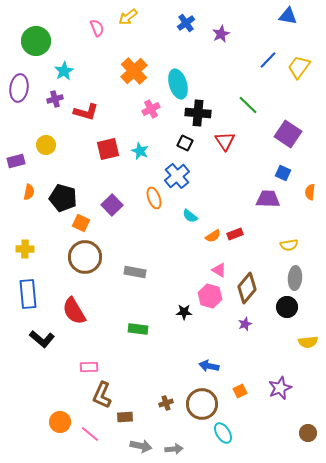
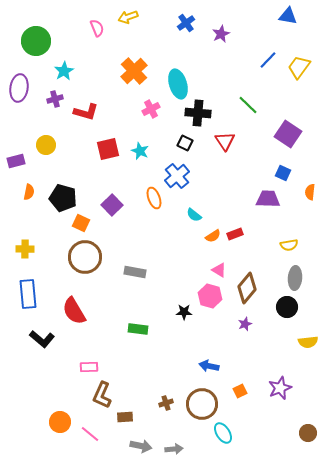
yellow arrow at (128, 17): rotated 18 degrees clockwise
cyan semicircle at (190, 216): moved 4 px right, 1 px up
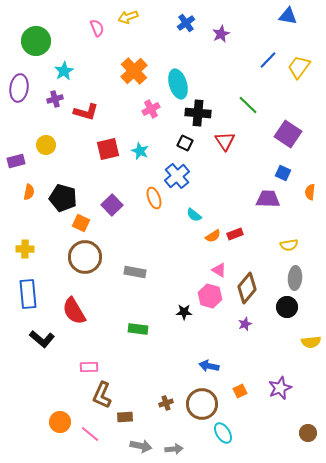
yellow semicircle at (308, 342): moved 3 px right
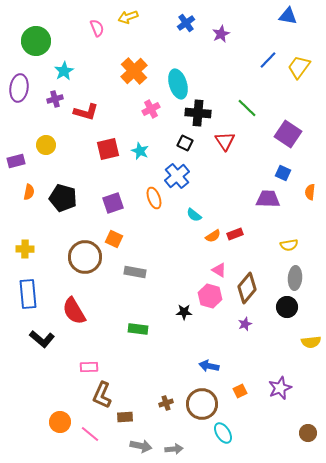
green line at (248, 105): moved 1 px left, 3 px down
purple square at (112, 205): moved 1 px right, 2 px up; rotated 25 degrees clockwise
orange square at (81, 223): moved 33 px right, 16 px down
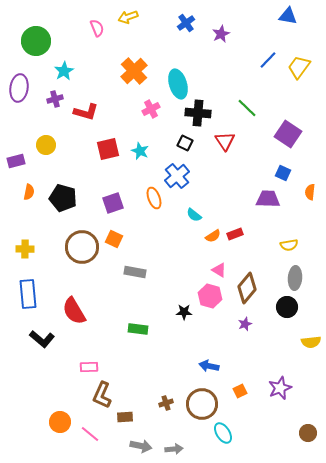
brown circle at (85, 257): moved 3 px left, 10 px up
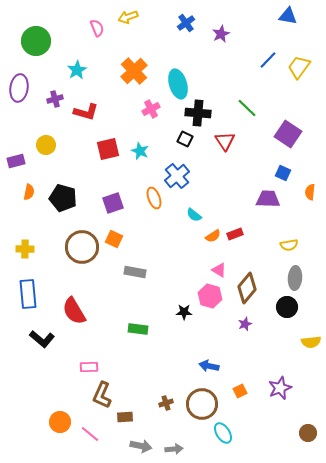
cyan star at (64, 71): moved 13 px right, 1 px up
black square at (185, 143): moved 4 px up
